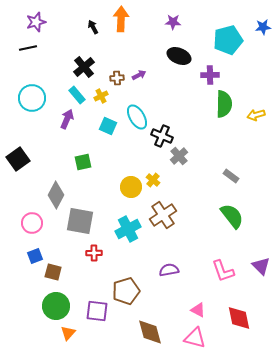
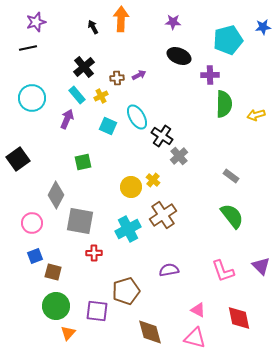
black cross at (162, 136): rotated 10 degrees clockwise
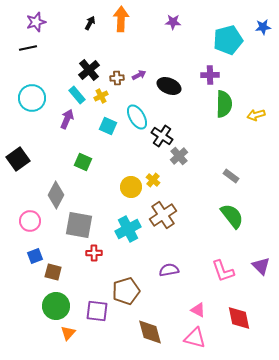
black arrow at (93, 27): moved 3 px left, 4 px up; rotated 56 degrees clockwise
black ellipse at (179, 56): moved 10 px left, 30 px down
black cross at (84, 67): moved 5 px right, 3 px down
green square at (83, 162): rotated 36 degrees clockwise
gray square at (80, 221): moved 1 px left, 4 px down
pink circle at (32, 223): moved 2 px left, 2 px up
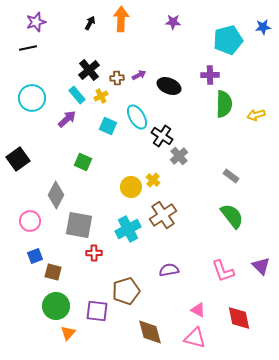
purple arrow at (67, 119): rotated 24 degrees clockwise
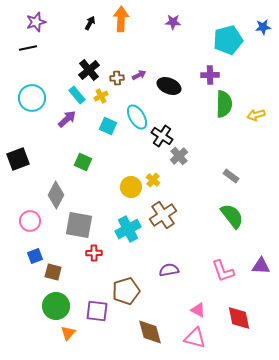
black square at (18, 159): rotated 15 degrees clockwise
purple triangle at (261, 266): rotated 42 degrees counterclockwise
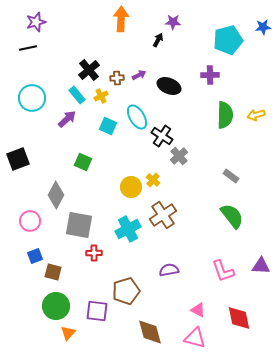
black arrow at (90, 23): moved 68 px right, 17 px down
green semicircle at (224, 104): moved 1 px right, 11 px down
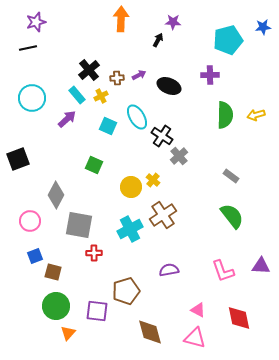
green square at (83, 162): moved 11 px right, 3 px down
cyan cross at (128, 229): moved 2 px right
